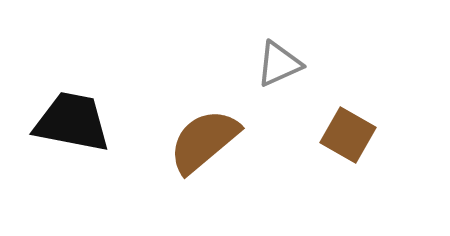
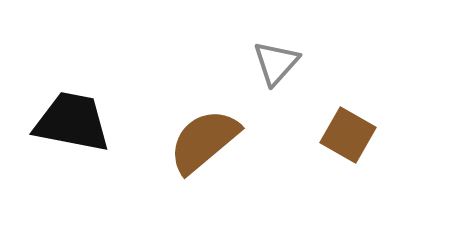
gray triangle: moved 3 px left, 1 px up; rotated 24 degrees counterclockwise
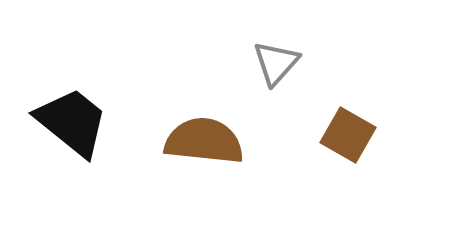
black trapezoid: rotated 28 degrees clockwise
brown semicircle: rotated 46 degrees clockwise
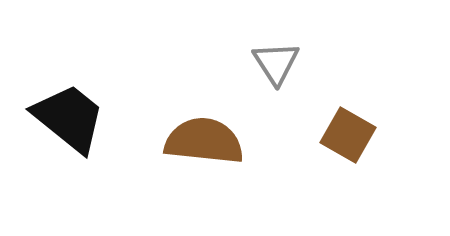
gray triangle: rotated 15 degrees counterclockwise
black trapezoid: moved 3 px left, 4 px up
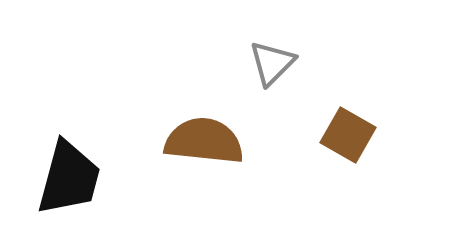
gray triangle: moved 4 px left; rotated 18 degrees clockwise
black trapezoid: moved 60 px down; rotated 66 degrees clockwise
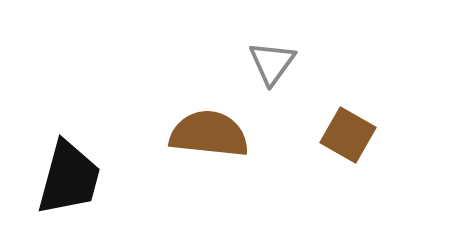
gray triangle: rotated 9 degrees counterclockwise
brown semicircle: moved 5 px right, 7 px up
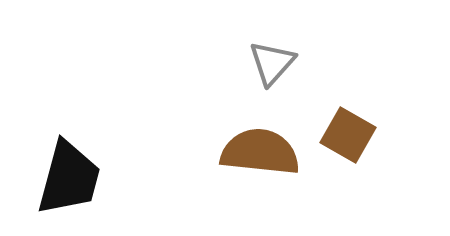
gray triangle: rotated 6 degrees clockwise
brown semicircle: moved 51 px right, 18 px down
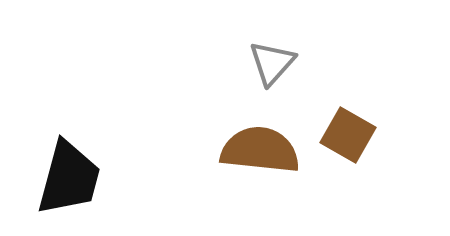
brown semicircle: moved 2 px up
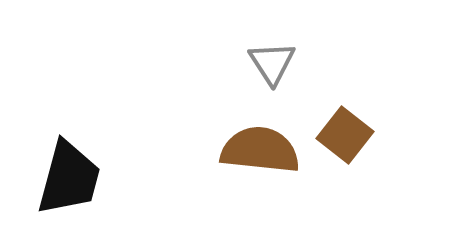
gray triangle: rotated 15 degrees counterclockwise
brown square: moved 3 px left; rotated 8 degrees clockwise
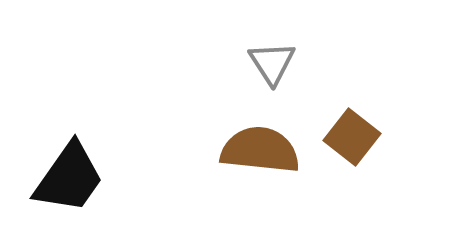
brown square: moved 7 px right, 2 px down
black trapezoid: rotated 20 degrees clockwise
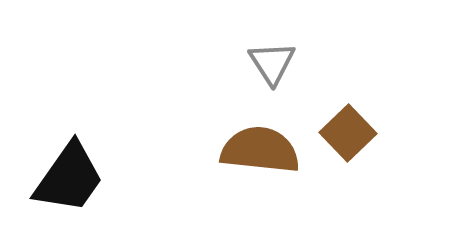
brown square: moved 4 px left, 4 px up; rotated 8 degrees clockwise
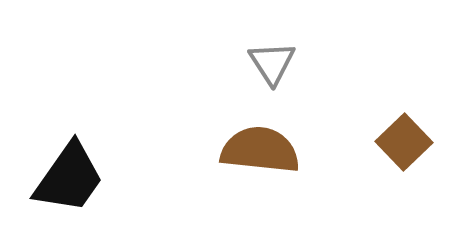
brown square: moved 56 px right, 9 px down
